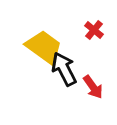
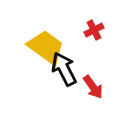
red cross: rotated 24 degrees clockwise
yellow trapezoid: moved 2 px right
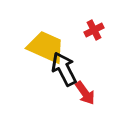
yellow trapezoid: rotated 12 degrees counterclockwise
red arrow: moved 8 px left, 6 px down
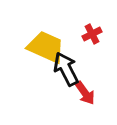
red cross: moved 2 px left, 4 px down
black arrow: moved 2 px right
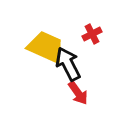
black arrow: moved 2 px right, 5 px up
red arrow: moved 7 px left
